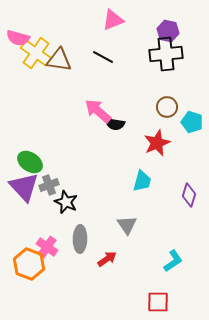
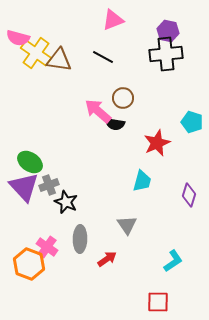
brown circle: moved 44 px left, 9 px up
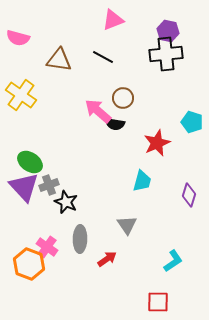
yellow cross: moved 15 px left, 42 px down
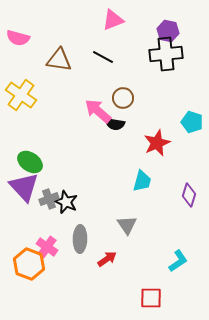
gray cross: moved 14 px down
cyan L-shape: moved 5 px right
red square: moved 7 px left, 4 px up
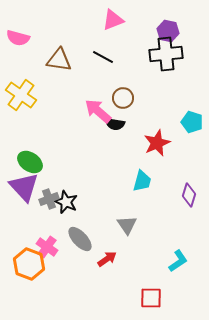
gray ellipse: rotated 44 degrees counterclockwise
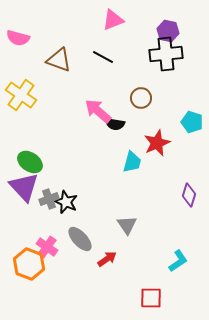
brown triangle: rotated 12 degrees clockwise
brown circle: moved 18 px right
cyan trapezoid: moved 10 px left, 19 px up
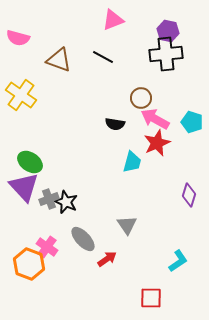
pink arrow: moved 57 px right, 8 px down; rotated 12 degrees counterclockwise
gray ellipse: moved 3 px right
